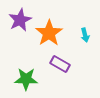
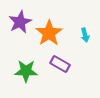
purple star: moved 2 px down
green star: moved 8 px up
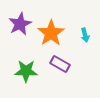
purple star: moved 2 px down
orange star: moved 2 px right
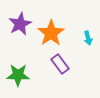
cyan arrow: moved 3 px right, 3 px down
purple rectangle: rotated 24 degrees clockwise
green star: moved 8 px left, 4 px down
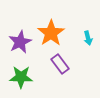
purple star: moved 18 px down
green star: moved 3 px right, 2 px down
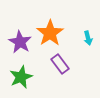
orange star: moved 1 px left
purple star: rotated 15 degrees counterclockwise
green star: rotated 25 degrees counterclockwise
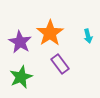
cyan arrow: moved 2 px up
